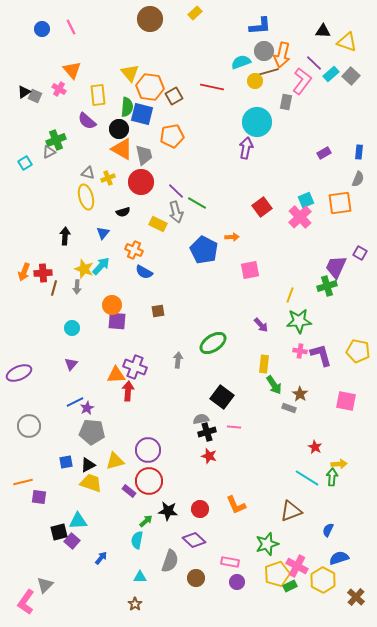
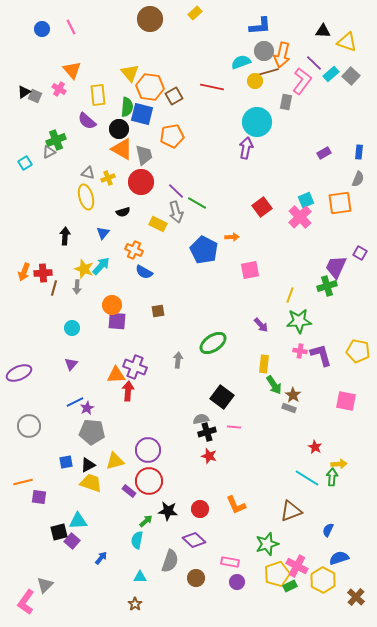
brown star at (300, 394): moved 7 px left, 1 px down
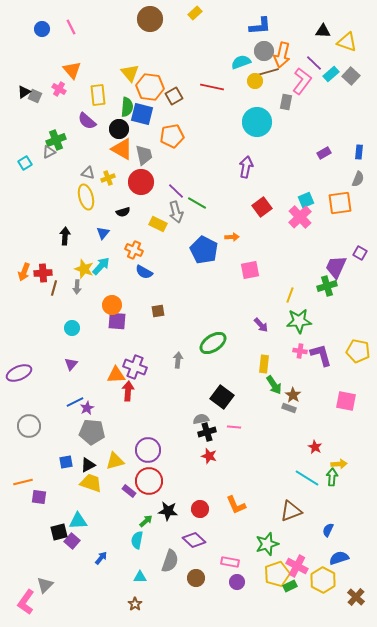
purple arrow at (246, 148): moved 19 px down
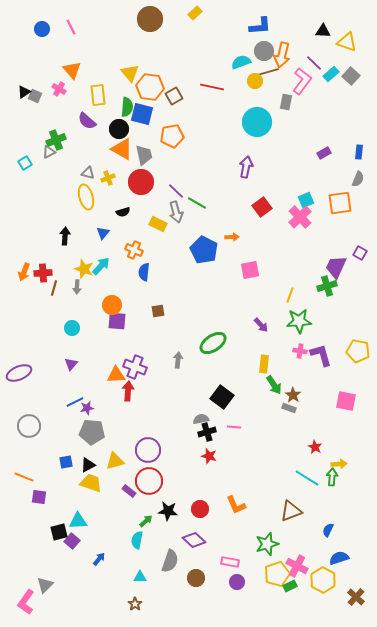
blue semicircle at (144, 272): rotated 66 degrees clockwise
purple star at (87, 408): rotated 16 degrees clockwise
orange line at (23, 482): moved 1 px right, 5 px up; rotated 36 degrees clockwise
blue arrow at (101, 558): moved 2 px left, 1 px down
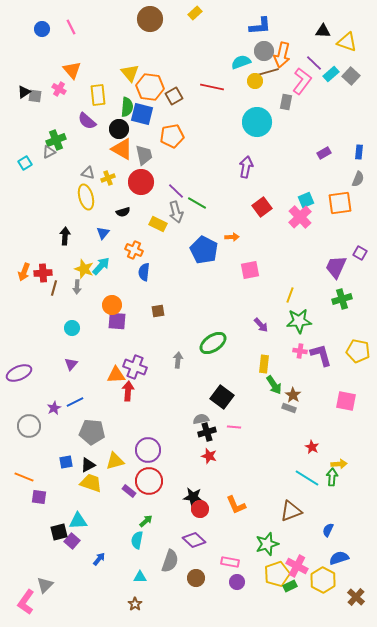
gray square at (35, 96): rotated 16 degrees counterclockwise
green cross at (327, 286): moved 15 px right, 13 px down
purple star at (87, 408): moved 33 px left; rotated 16 degrees counterclockwise
red star at (315, 447): moved 3 px left
black star at (168, 511): moved 25 px right, 14 px up
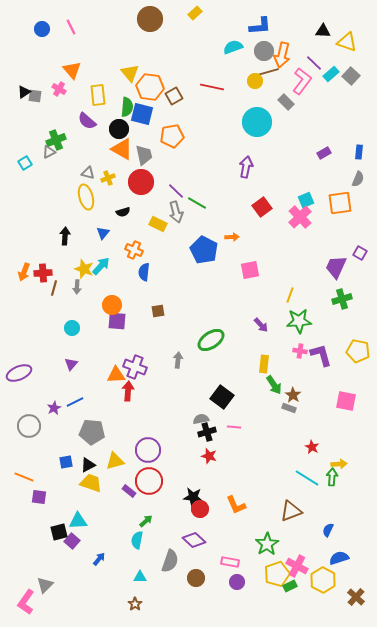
cyan semicircle at (241, 62): moved 8 px left, 15 px up
gray rectangle at (286, 102): rotated 56 degrees counterclockwise
green ellipse at (213, 343): moved 2 px left, 3 px up
green star at (267, 544): rotated 15 degrees counterclockwise
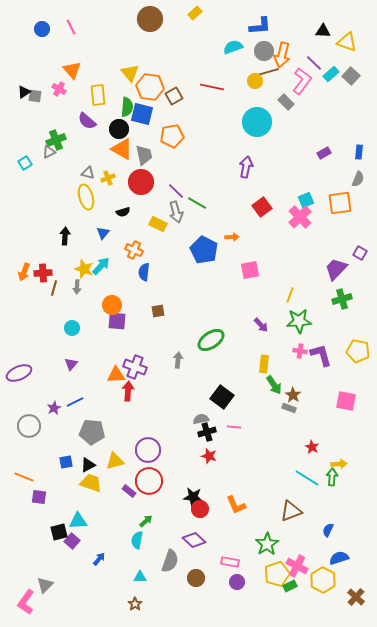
purple trapezoid at (336, 267): moved 2 px down; rotated 20 degrees clockwise
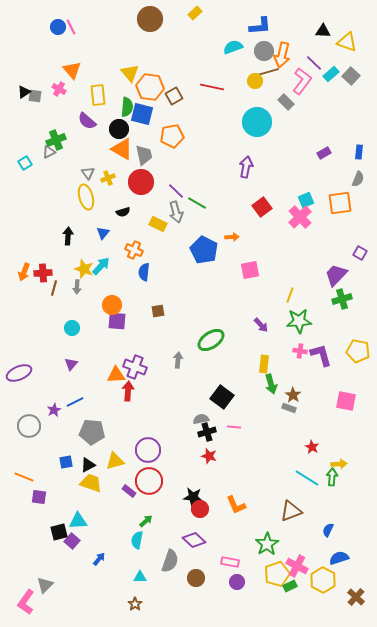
blue circle at (42, 29): moved 16 px right, 2 px up
gray triangle at (88, 173): rotated 40 degrees clockwise
black arrow at (65, 236): moved 3 px right
purple trapezoid at (336, 269): moved 6 px down
green arrow at (274, 385): moved 3 px left, 1 px up; rotated 18 degrees clockwise
purple star at (54, 408): moved 2 px down
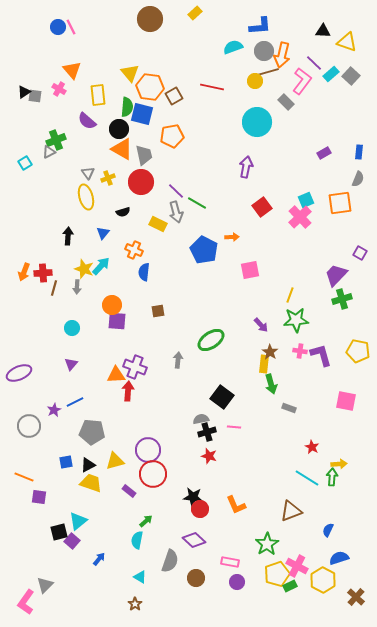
green star at (299, 321): moved 3 px left, 1 px up
brown star at (293, 395): moved 23 px left, 43 px up
red circle at (149, 481): moved 4 px right, 7 px up
cyan triangle at (78, 521): rotated 36 degrees counterclockwise
cyan triangle at (140, 577): rotated 32 degrees clockwise
